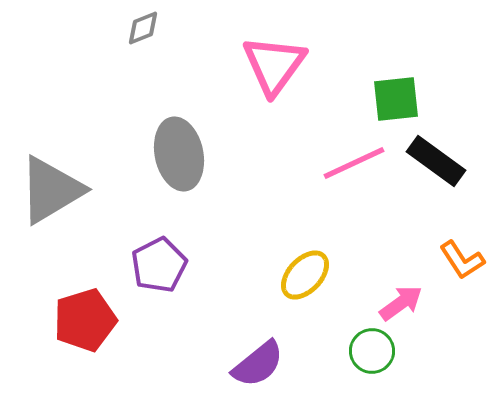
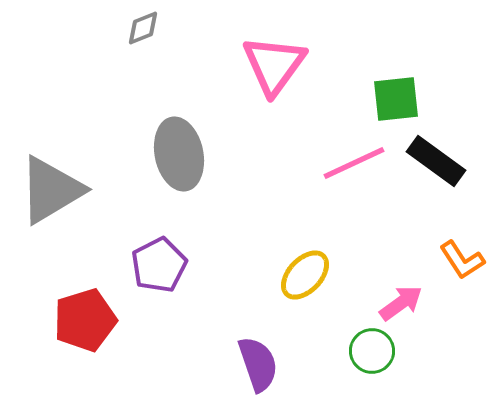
purple semicircle: rotated 70 degrees counterclockwise
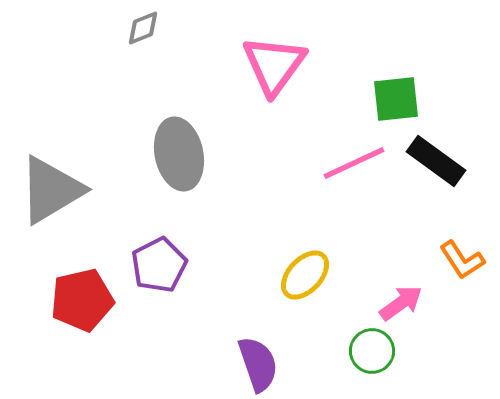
red pentagon: moved 3 px left, 20 px up; rotated 4 degrees clockwise
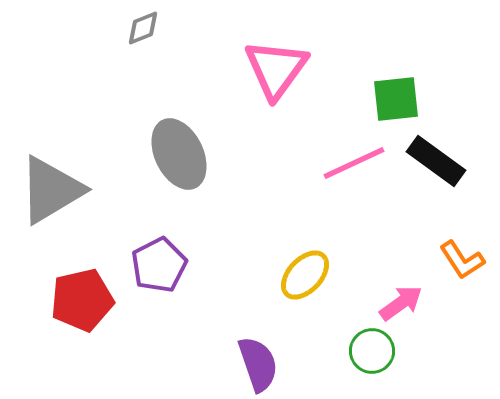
pink triangle: moved 2 px right, 4 px down
gray ellipse: rotated 14 degrees counterclockwise
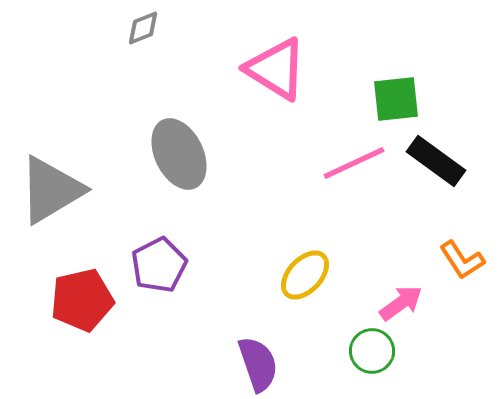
pink triangle: rotated 34 degrees counterclockwise
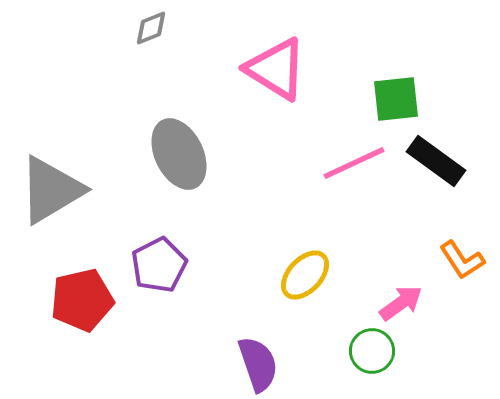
gray diamond: moved 8 px right
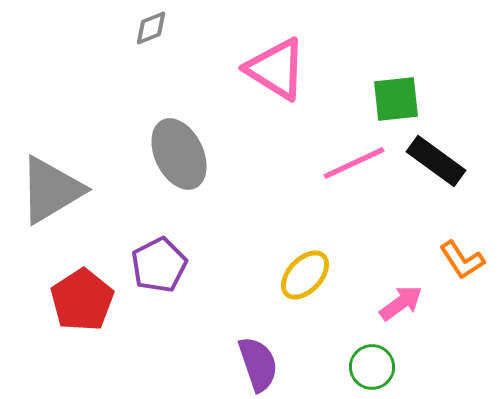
red pentagon: rotated 20 degrees counterclockwise
green circle: moved 16 px down
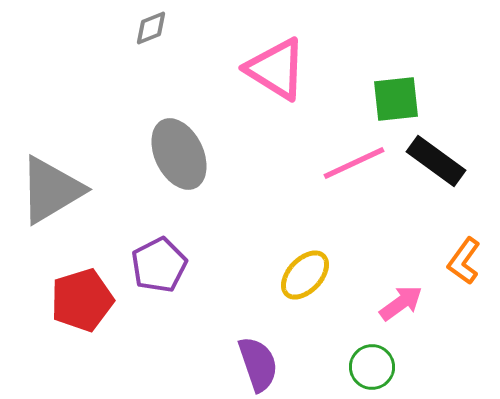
orange L-shape: moved 2 px right, 1 px down; rotated 69 degrees clockwise
red pentagon: rotated 16 degrees clockwise
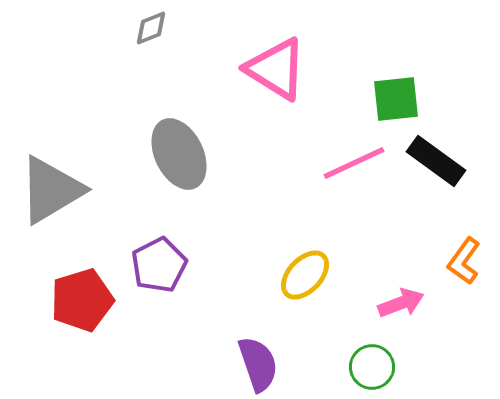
pink arrow: rotated 15 degrees clockwise
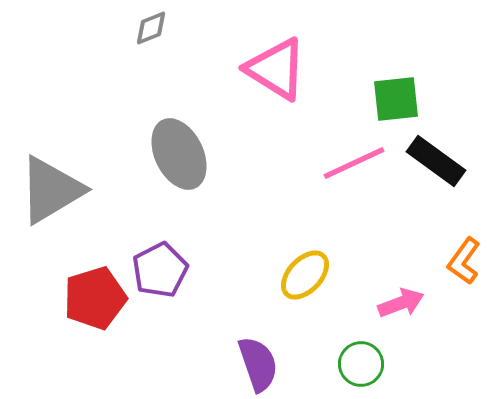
purple pentagon: moved 1 px right, 5 px down
red pentagon: moved 13 px right, 2 px up
green circle: moved 11 px left, 3 px up
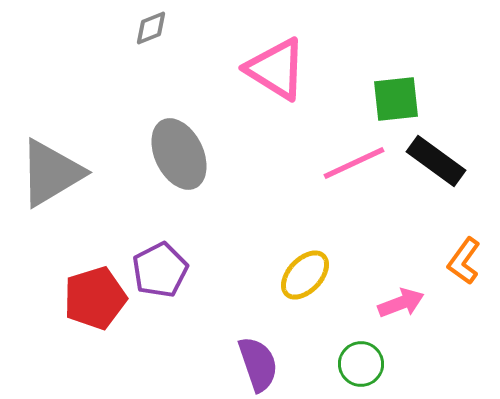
gray triangle: moved 17 px up
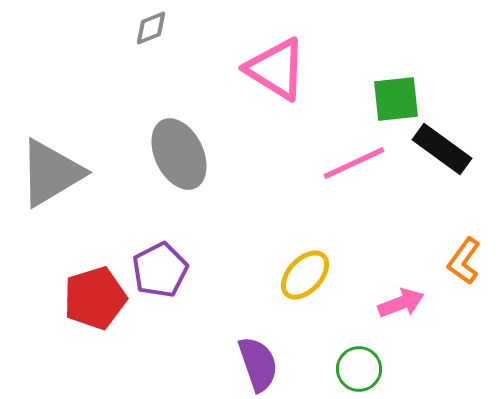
black rectangle: moved 6 px right, 12 px up
green circle: moved 2 px left, 5 px down
